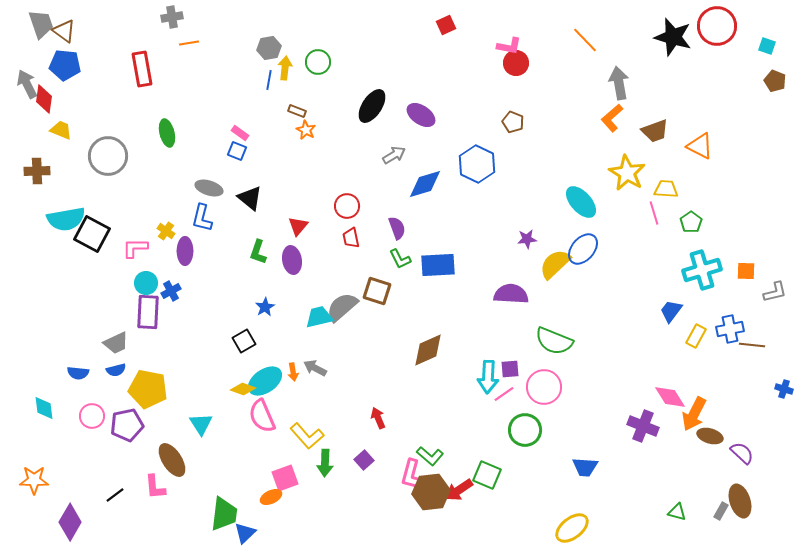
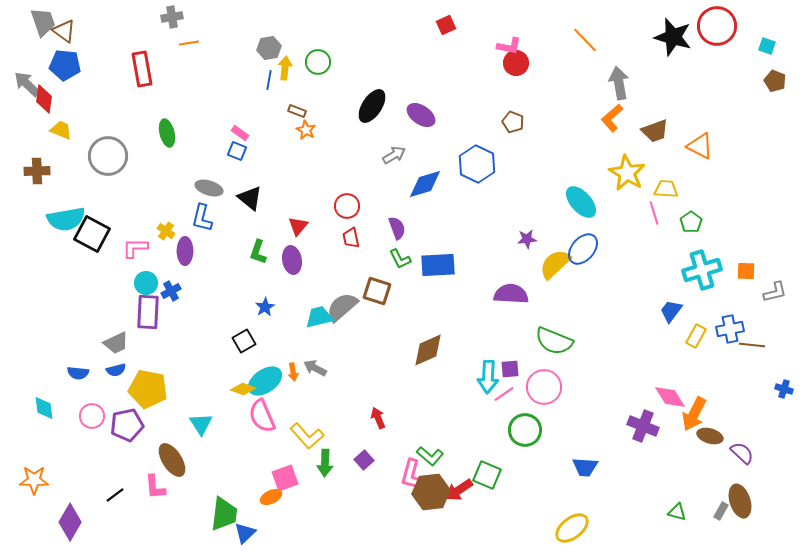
gray trapezoid at (41, 24): moved 2 px right, 2 px up
gray arrow at (27, 84): rotated 20 degrees counterclockwise
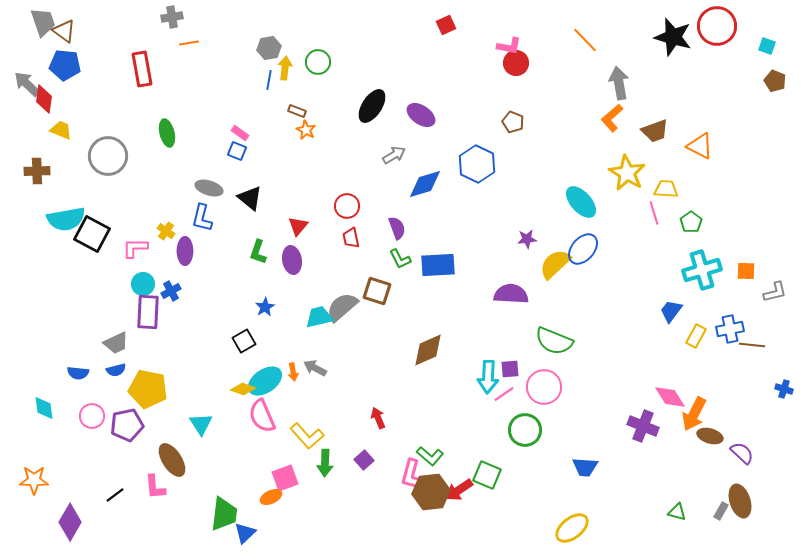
cyan circle at (146, 283): moved 3 px left, 1 px down
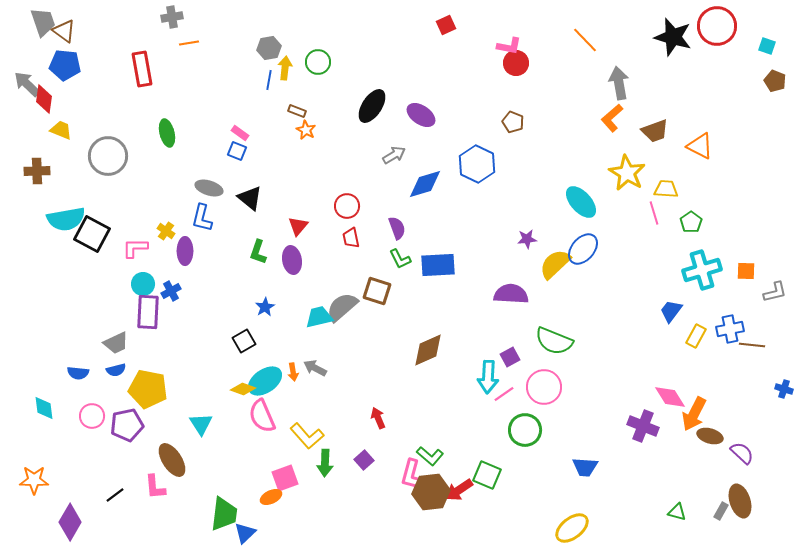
purple square at (510, 369): moved 12 px up; rotated 24 degrees counterclockwise
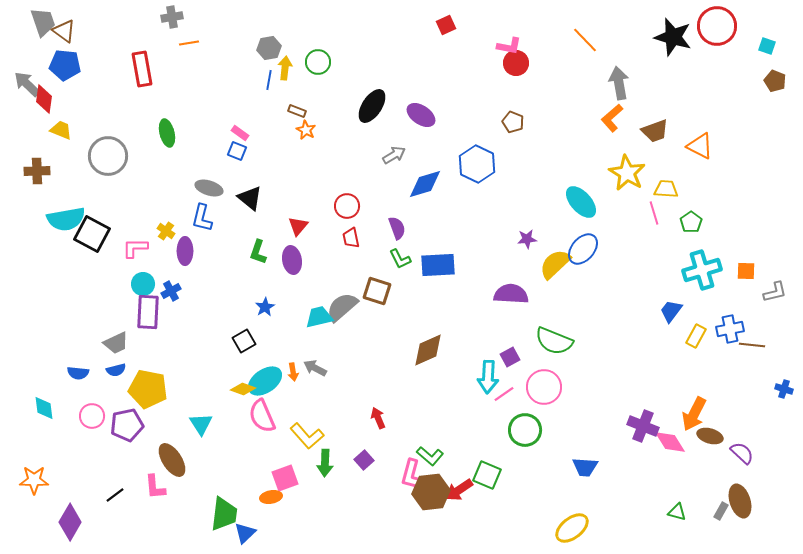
pink diamond at (670, 397): moved 45 px down
orange ellipse at (271, 497): rotated 15 degrees clockwise
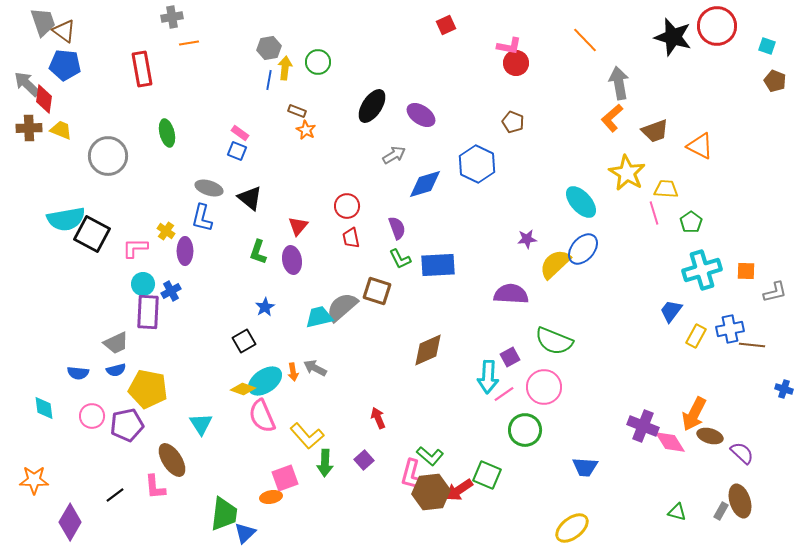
brown cross at (37, 171): moved 8 px left, 43 px up
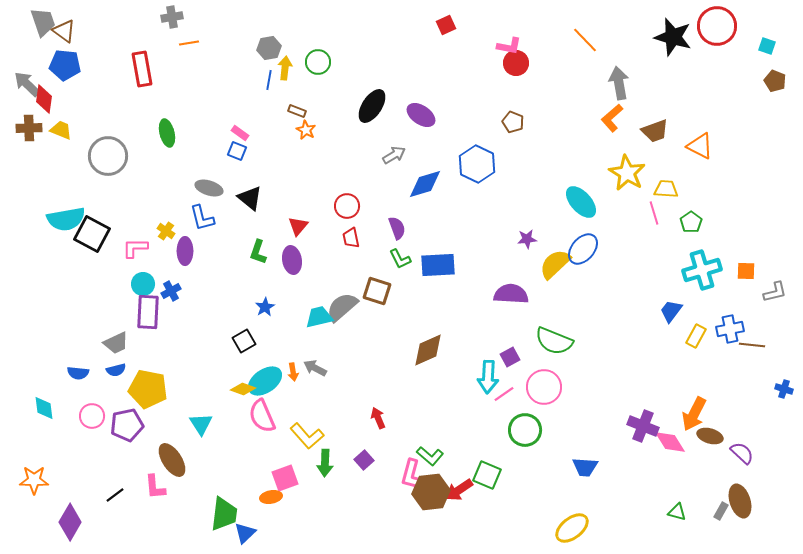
blue L-shape at (202, 218): rotated 28 degrees counterclockwise
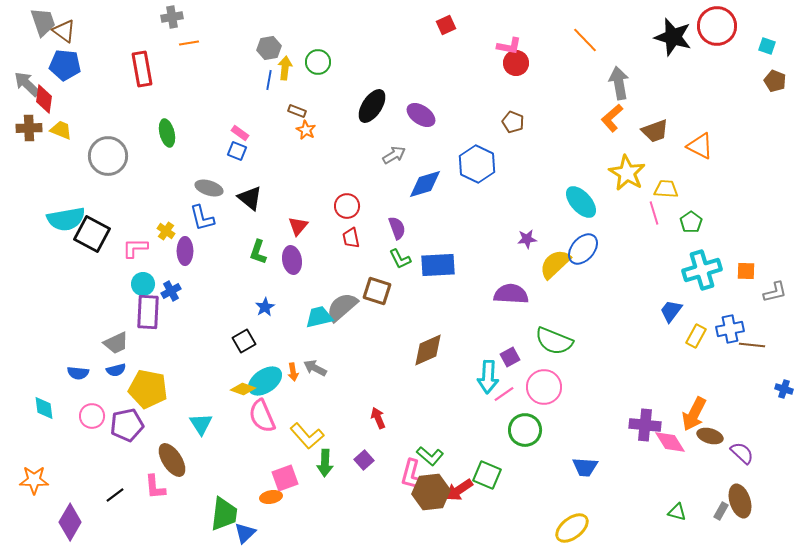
purple cross at (643, 426): moved 2 px right, 1 px up; rotated 16 degrees counterclockwise
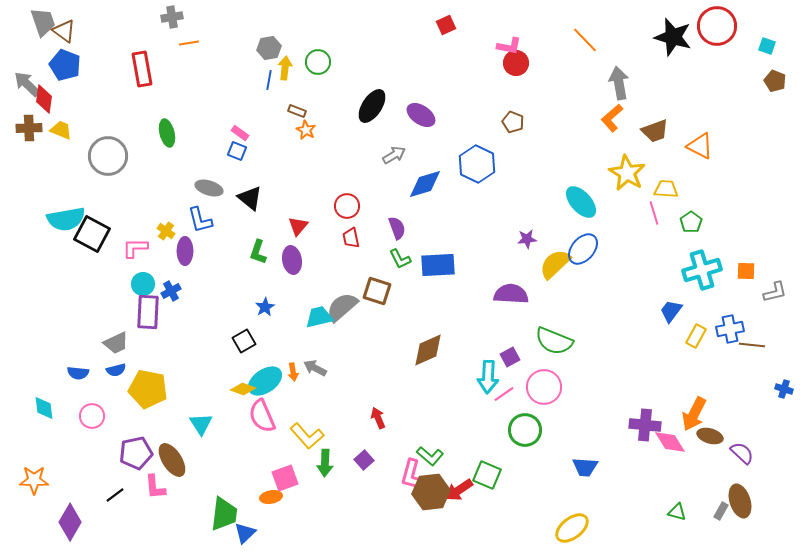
blue pentagon at (65, 65): rotated 16 degrees clockwise
blue L-shape at (202, 218): moved 2 px left, 2 px down
purple pentagon at (127, 425): moved 9 px right, 28 px down
